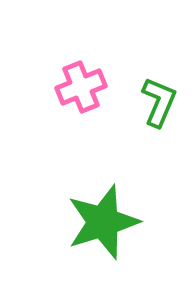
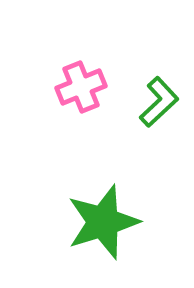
green L-shape: rotated 24 degrees clockwise
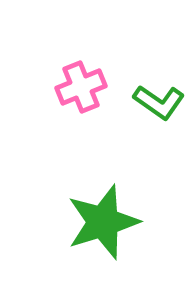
green L-shape: rotated 78 degrees clockwise
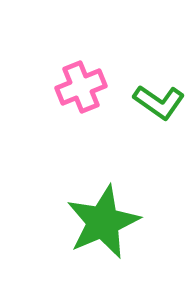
green star: rotated 6 degrees counterclockwise
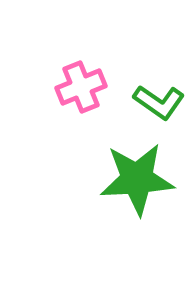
green star: moved 34 px right, 43 px up; rotated 20 degrees clockwise
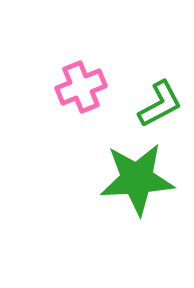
green L-shape: moved 1 px right, 2 px down; rotated 63 degrees counterclockwise
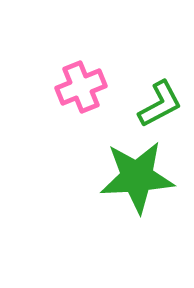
green star: moved 2 px up
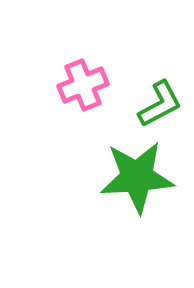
pink cross: moved 2 px right, 2 px up
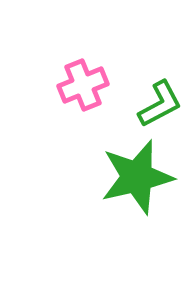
green star: rotated 10 degrees counterclockwise
